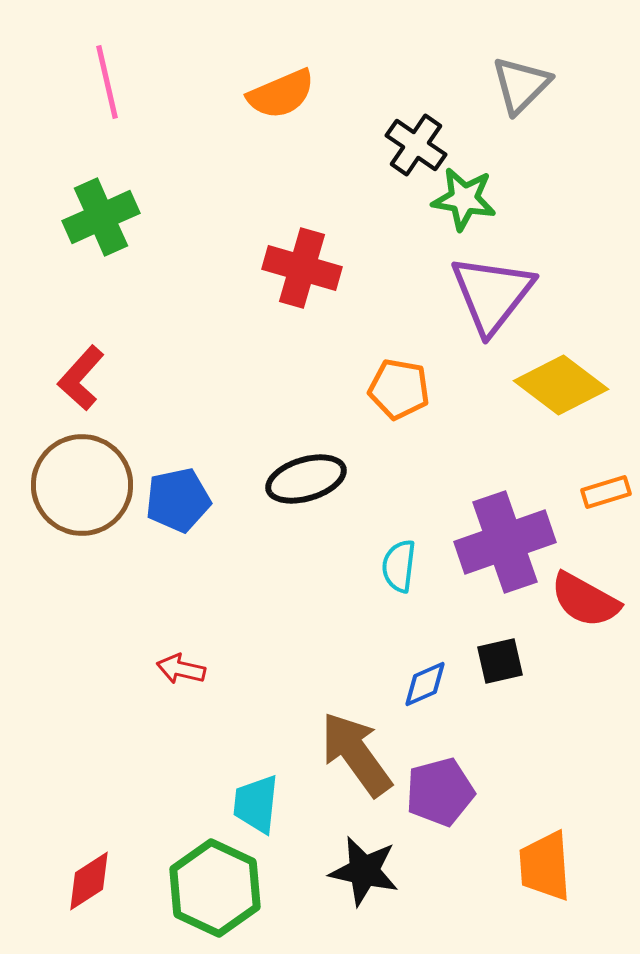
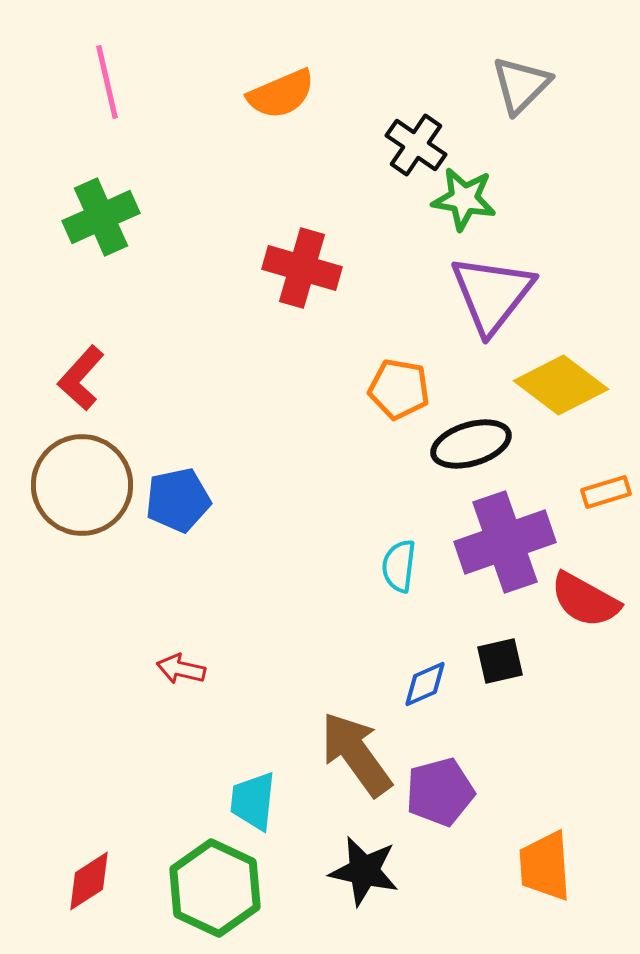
black ellipse: moved 165 px right, 35 px up
cyan trapezoid: moved 3 px left, 3 px up
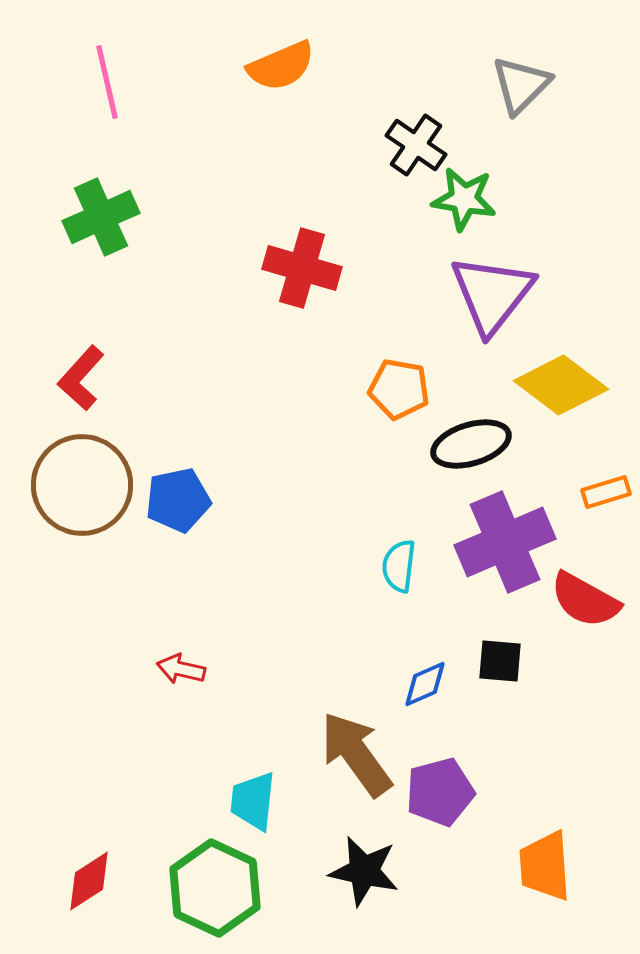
orange semicircle: moved 28 px up
purple cross: rotated 4 degrees counterclockwise
black square: rotated 18 degrees clockwise
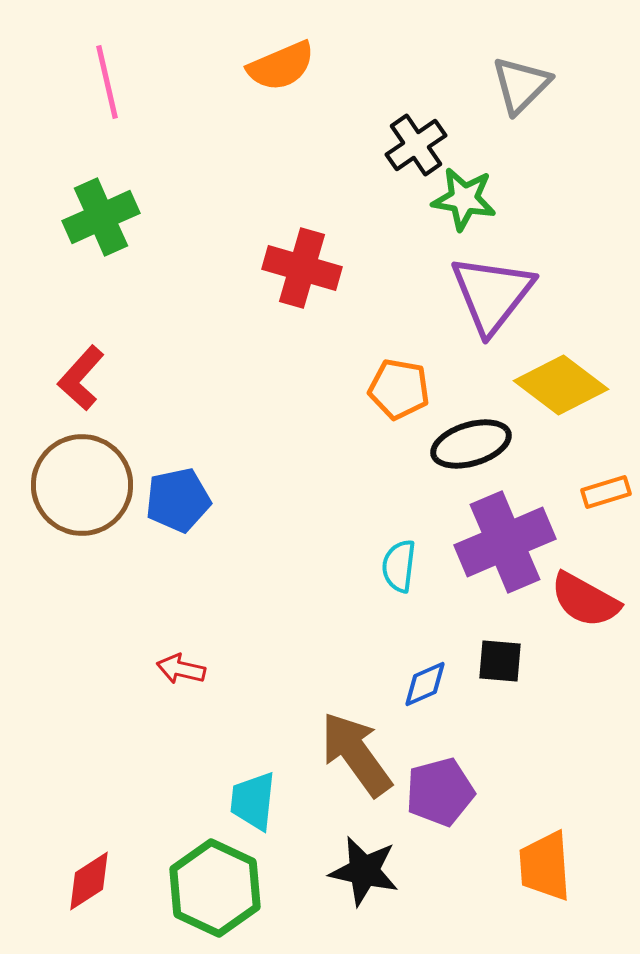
black cross: rotated 20 degrees clockwise
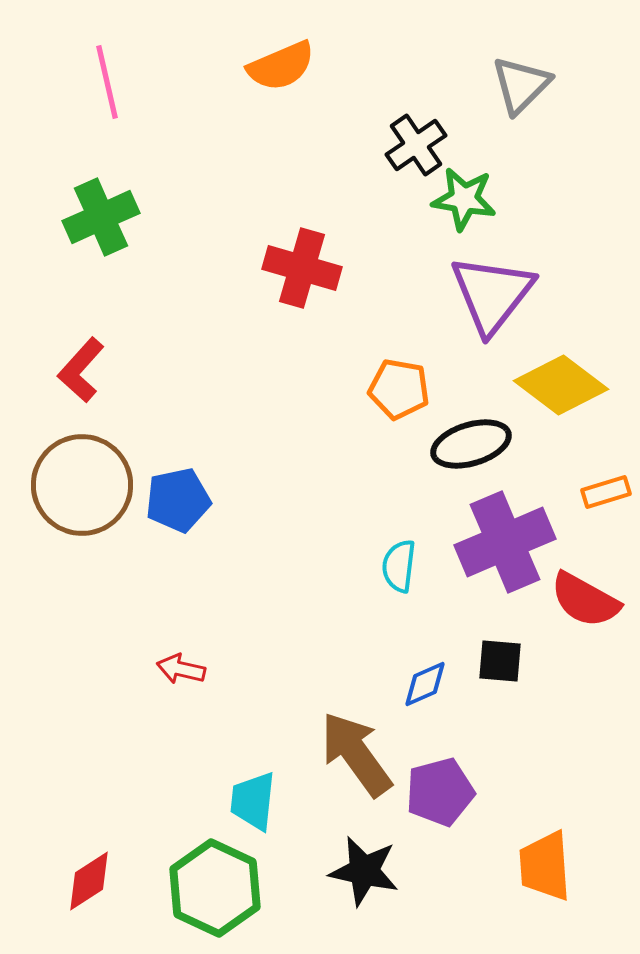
red L-shape: moved 8 px up
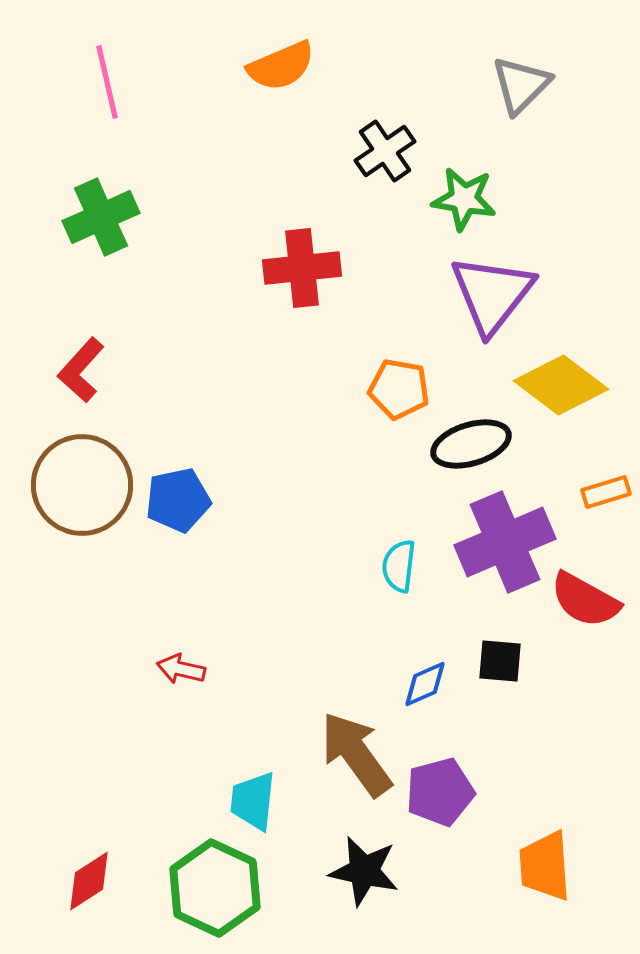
black cross: moved 31 px left, 6 px down
red cross: rotated 22 degrees counterclockwise
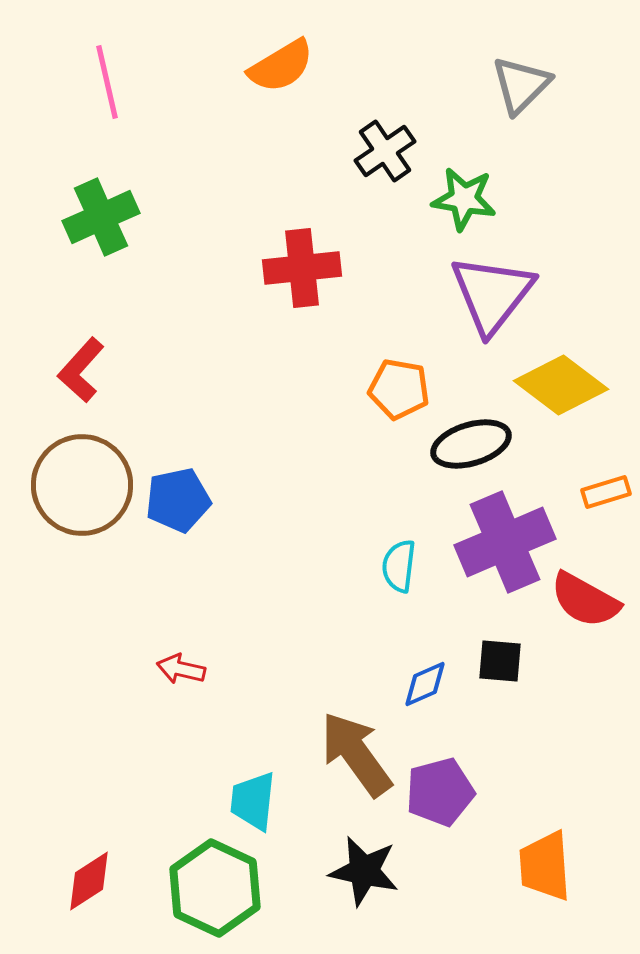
orange semicircle: rotated 8 degrees counterclockwise
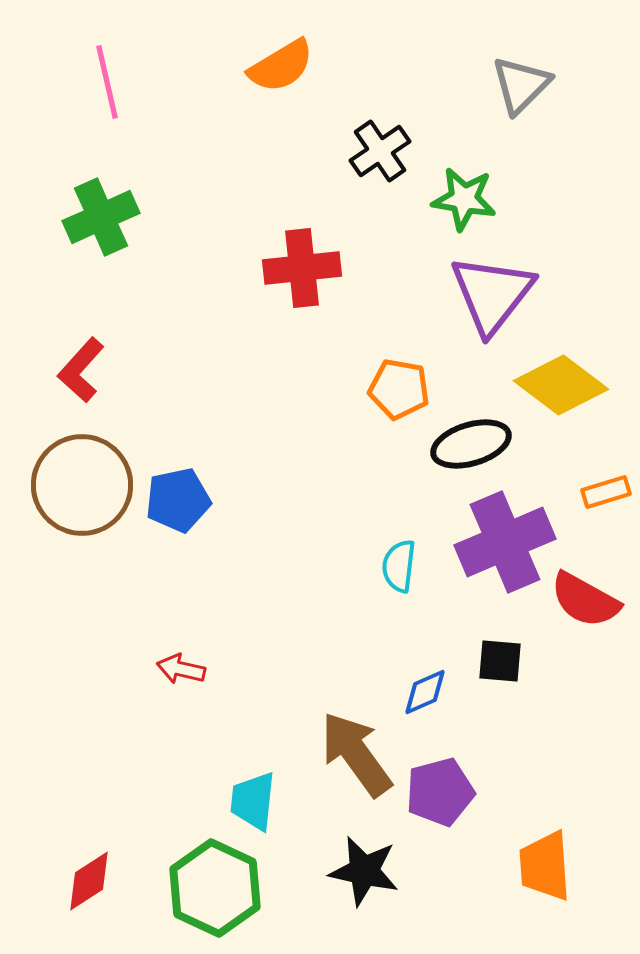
black cross: moved 5 px left
blue diamond: moved 8 px down
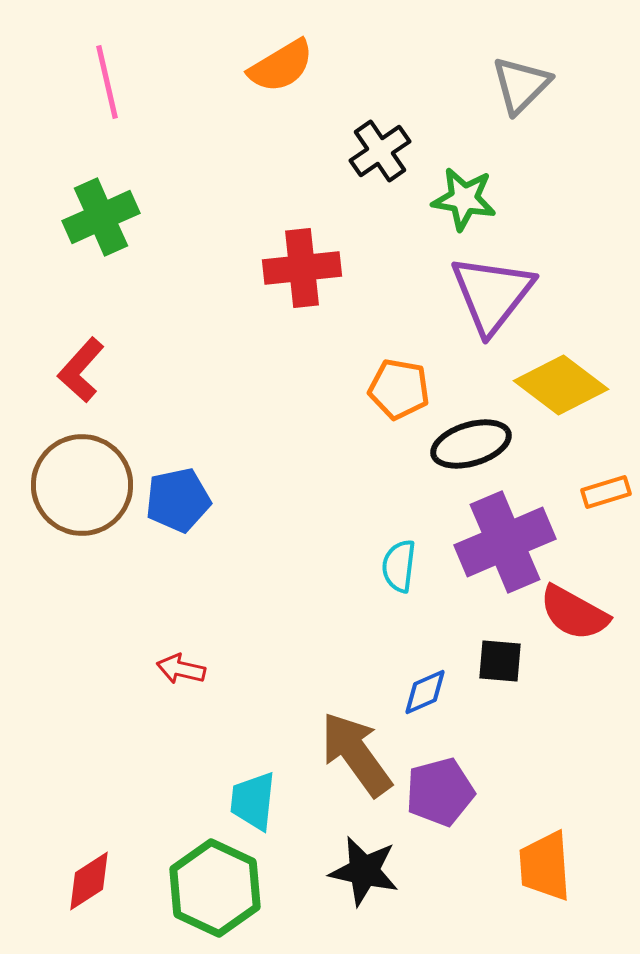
red semicircle: moved 11 px left, 13 px down
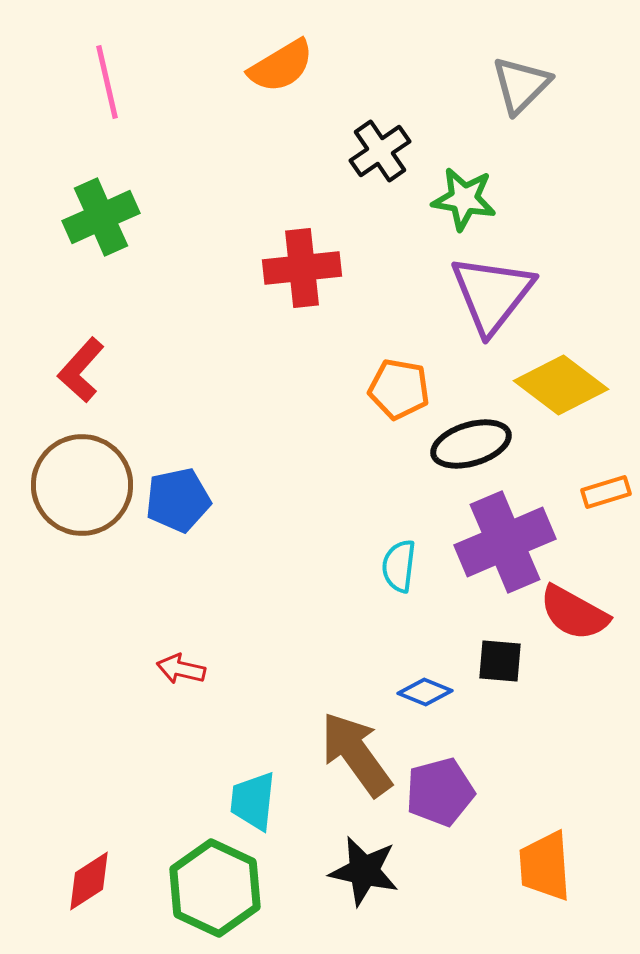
blue diamond: rotated 46 degrees clockwise
